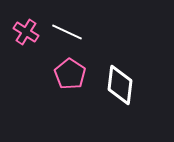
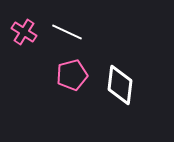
pink cross: moved 2 px left
pink pentagon: moved 2 px right, 1 px down; rotated 24 degrees clockwise
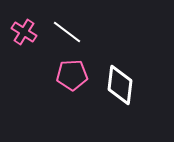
white line: rotated 12 degrees clockwise
pink pentagon: rotated 12 degrees clockwise
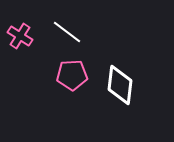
pink cross: moved 4 px left, 4 px down
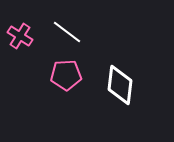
pink pentagon: moved 6 px left
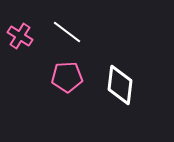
pink pentagon: moved 1 px right, 2 px down
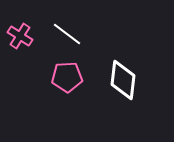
white line: moved 2 px down
white diamond: moved 3 px right, 5 px up
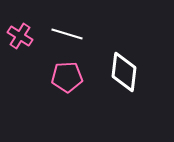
white line: rotated 20 degrees counterclockwise
white diamond: moved 1 px right, 8 px up
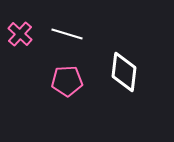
pink cross: moved 2 px up; rotated 10 degrees clockwise
pink pentagon: moved 4 px down
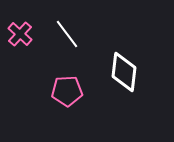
white line: rotated 36 degrees clockwise
pink pentagon: moved 10 px down
